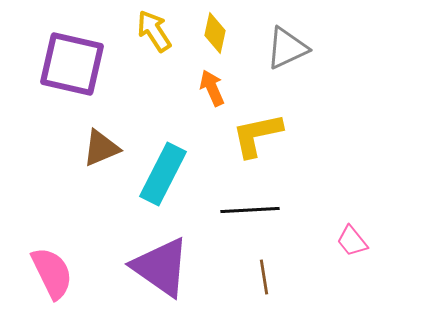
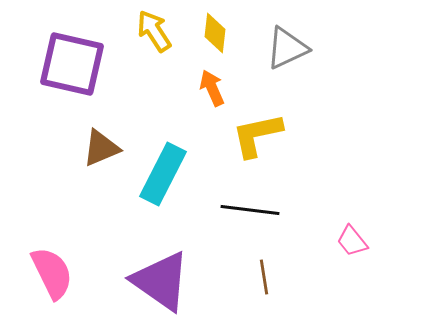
yellow diamond: rotated 6 degrees counterclockwise
black line: rotated 10 degrees clockwise
purple triangle: moved 14 px down
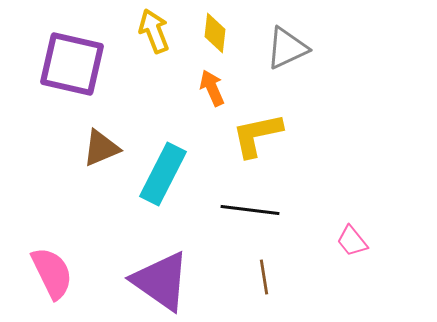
yellow arrow: rotated 12 degrees clockwise
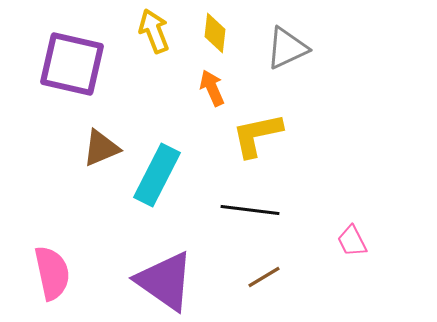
cyan rectangle: moved 6 px left, 1 px down
pink trapezoid: rotated 12 degrees clockwise
pink semicircle: rotated 14 degrees clockwise
brown line: rotated 68 degrees clockwise
purple triangle: moved 4 px right
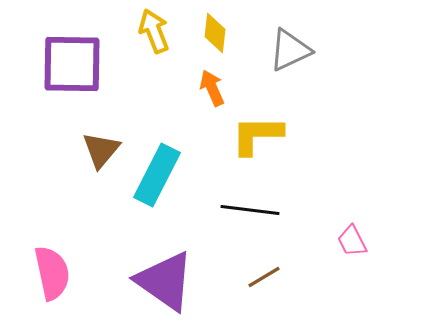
gray triangle: moved 3 px right, 2 px down
purple square: rotated 12 degrees counterclockwise
yellow L-shape: rotated 12 degrees clockwise
brown triangle: moved 2 px down; rotated 27 degrees counterclockwise
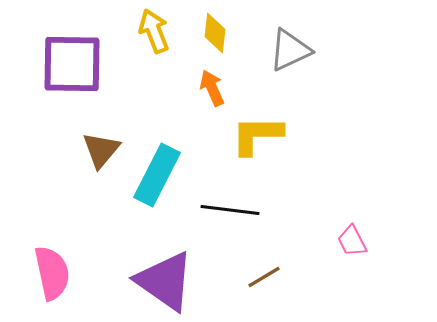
black line: moved 20 px left
